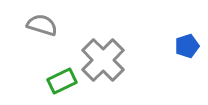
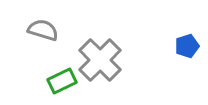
gray semicircle: moved 1 px right, 5 px down
gray cross: moved 3 px left
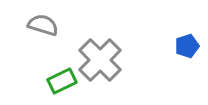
gray semicircle: moved 5 px up
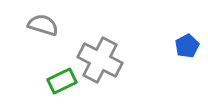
blue pentagon: rotated 10 degrees counterclockwise
gray cross: rotated 18 degrees counterclockwise
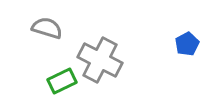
gray semicircle: moved 4 px right, 3 px down
blue pentagon: moved 2 px up
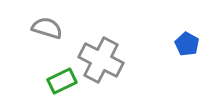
blue pentagon: rotated 15 degrees counterclockwise
gray cross: moved 1 px right
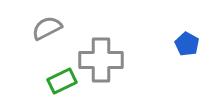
gray semicircle: rotated 44 degrees counterclockwise
gray cross: rotated 27 degrees counterclockwise
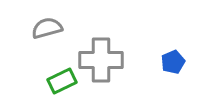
gray semicircle: rotated 12 degrees clockwise
blue pentagon: moved 14 px left, 18 px down; rotated 20 degrees clockwise
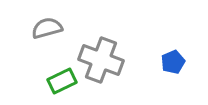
gray cross: rotated 21 degrees clockwise
